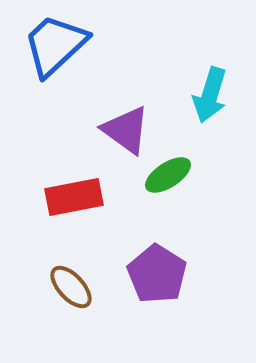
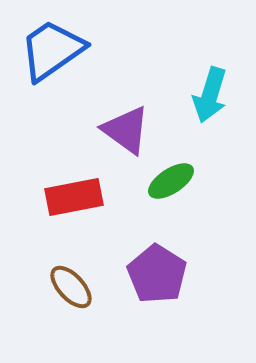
blue trapezoid: moved 3 px left, 5 px down; rotated 8 degrees clockwise
green ellipse: moved 3 px right, 6 px down
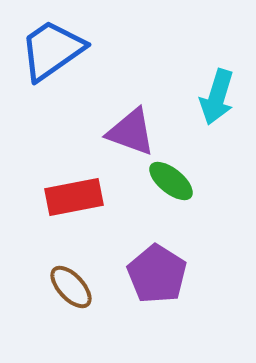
cyan arrow: moved 7 px right, 2 px down
purple triangle: moved 5 px right, 2 px down; rotated 16 degrees counterclockwise
green ellipse: rotated 72 degrees clockwise
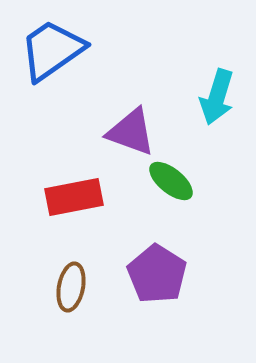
brown ellipse: rotated 54 degrees clockwise
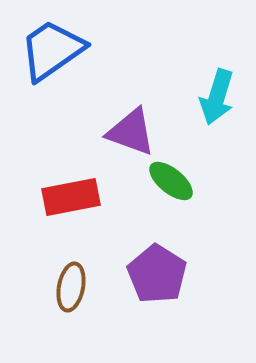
red rectangle: moved 3 px left
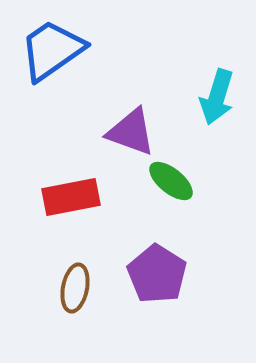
brown ellipse: moved 4 px right, 1 px down
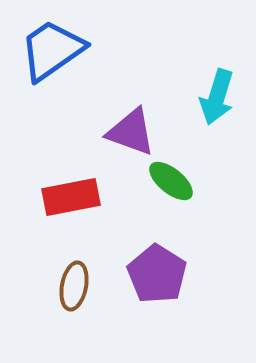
brown ellipse: moved 1 px left, 2 px up
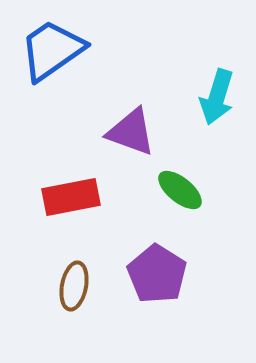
green ellipse: moved 9 px right, 9 px down
